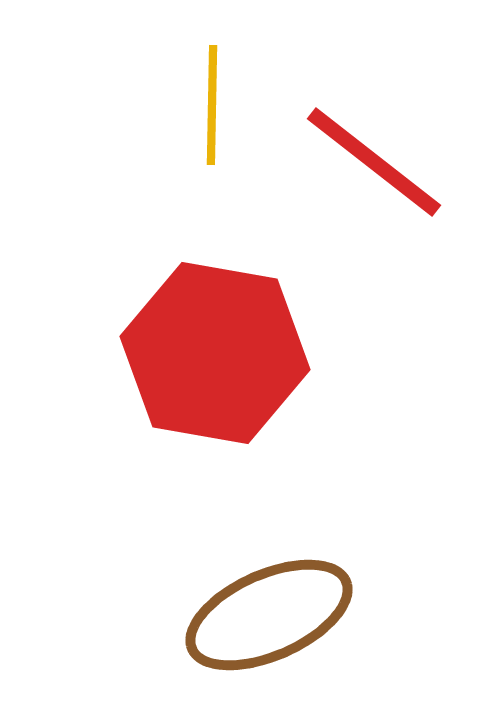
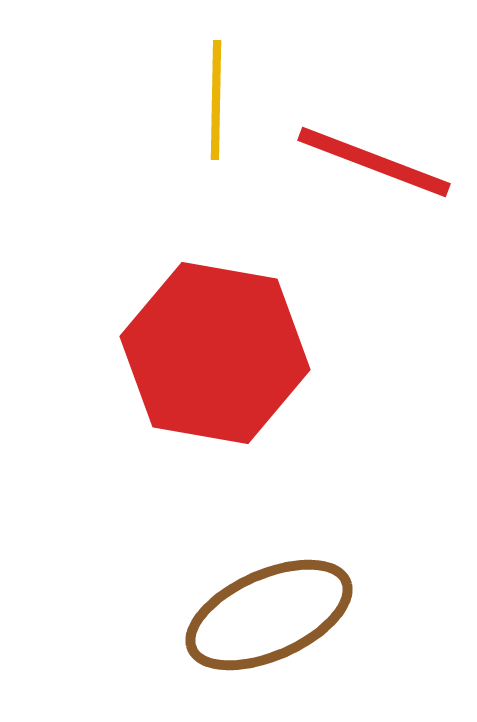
yellow line: moved 4 px right, 5 px up
red line: rotated 17 degrees counterclockwise
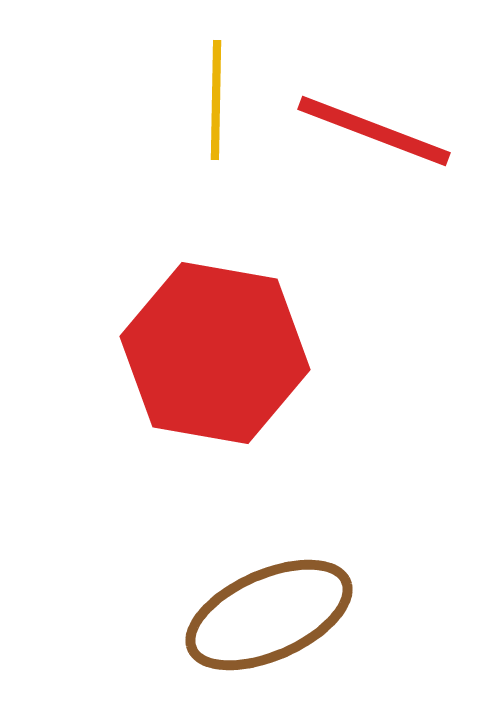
red line: moved 31 px up
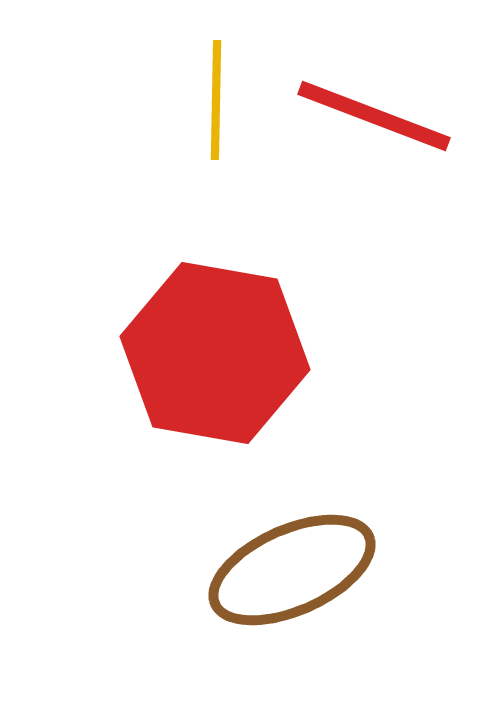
red line: moved 15 px up
brown ellipse: moved 23 px right, 45 px up
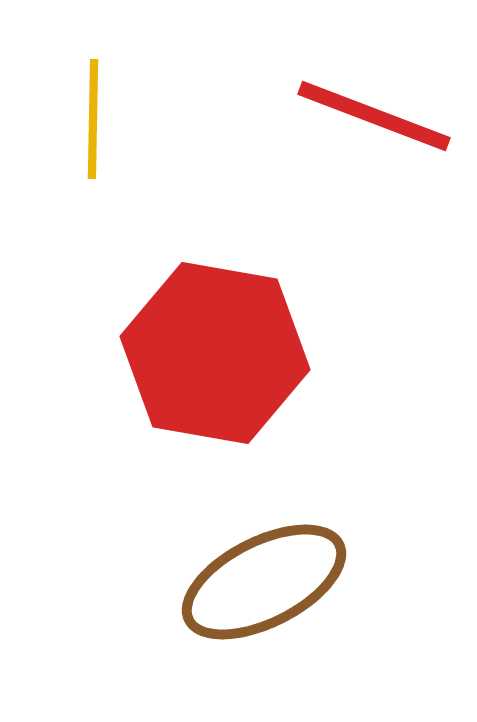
yellow line: moved 123 px left, 19 px down
brown ellipse: moved 28 px left, 12 px down; rotated 3 degrees counterclockwise
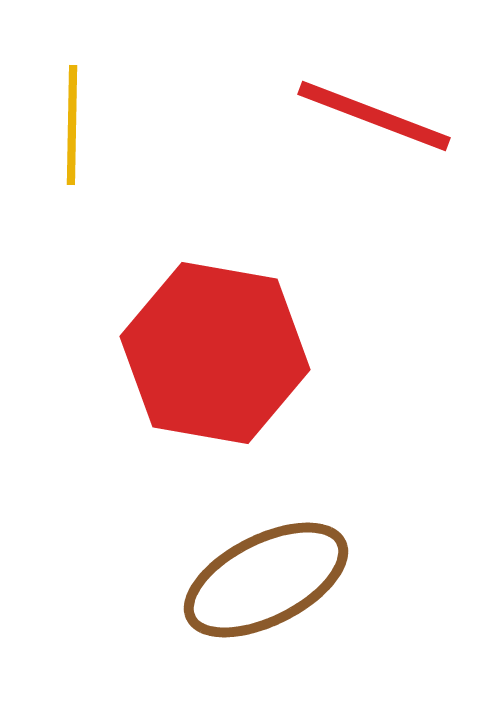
yellow line: moved 21 px left, 6 px down
brown ellipse: moved 2 px right, 2 px up
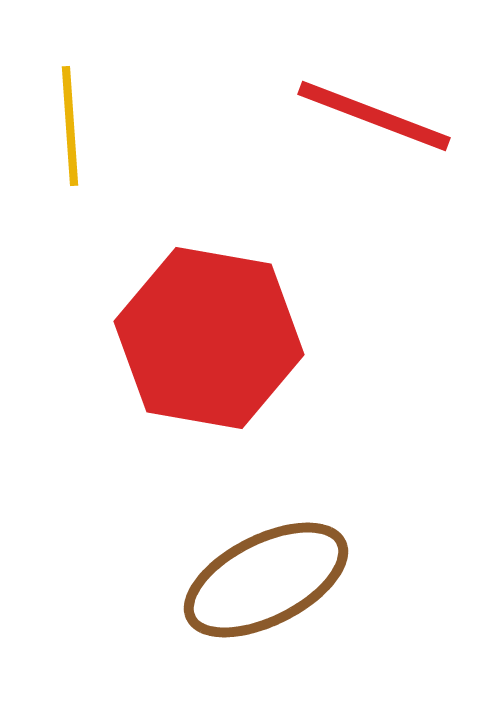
yellow line: moved 2 px left, 1 px down; rotated 5 degrees counterclockwise
red hexagon: moved 6 px left, 15 px up
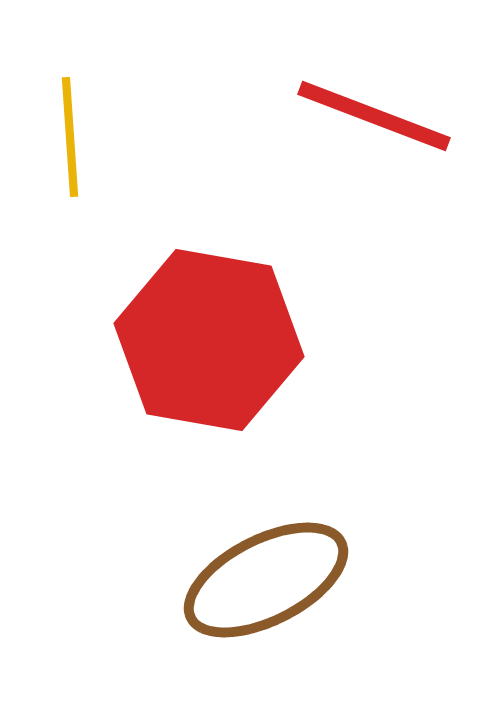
yellow line: moved 11 px down
red hexagon: moved 2 px down
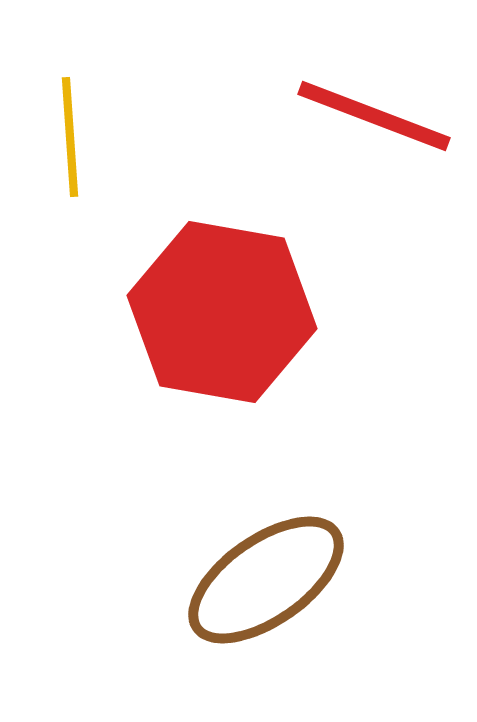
red hexagon: moved 13 px right, 28 px up
brown ellipse: rotated 8 degrees counterclockwise
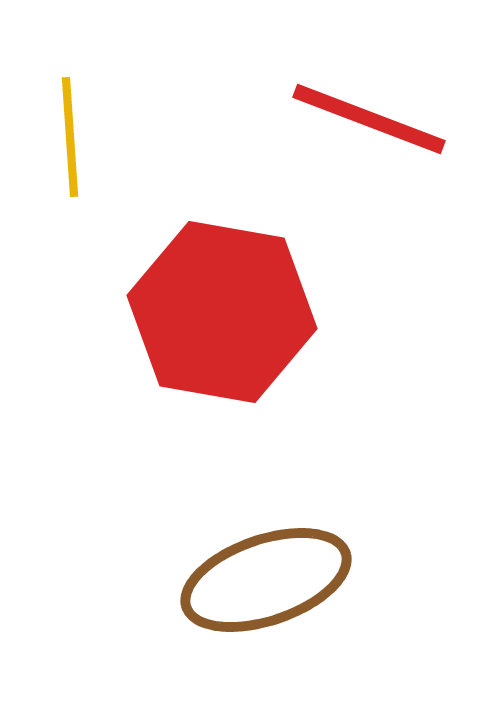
red line: moved 5 px left, 3 px down
brown ellipse: rotated 16 degrees clockwise
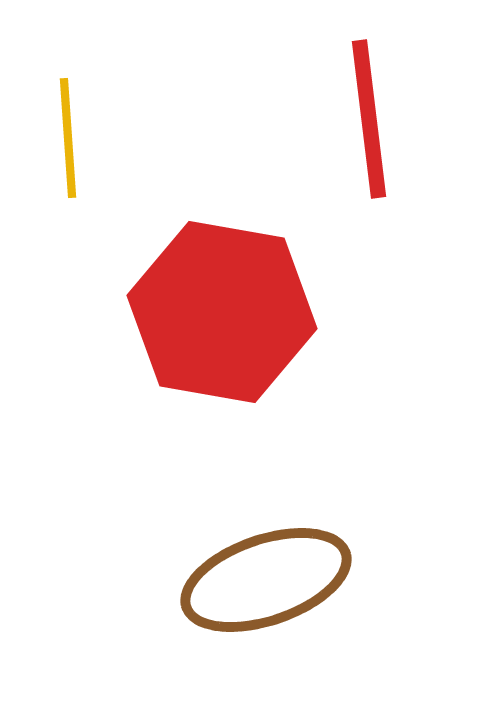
red line: rotated 62 degrees clockwise
yellow line: moved 2 px left, 1 px down
